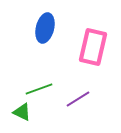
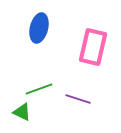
blue ellipse: moved 6 px left
purple line: rotated 50 degrees clockwise
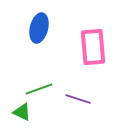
pink rectangle: rotated 18 degrees counterclockwise
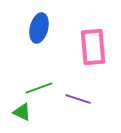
green line: moved 1 px up
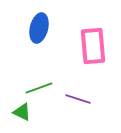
pink rectangle: moved 1 px up
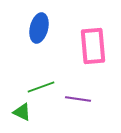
green line: moved 2 px right, 1 px up
purple line: rotated 10 degrees counterclockwise
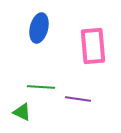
green line: rotated 24 degrees clockwise
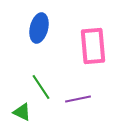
green line: rotated 52 degrees clockwise
purple line: rotated 20 degrees counterclockwise
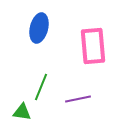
green line: rotated 56 degrees clockwise
green triangle: rotated 18 degrees counterclockwise
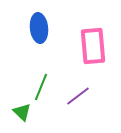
blue ellipse: rotated 20 degrees counterclockwise
purple line: moved 3 px up; rotated 25 degrees counterclockwise
green triangle: rotated 36 degrees clockwise
